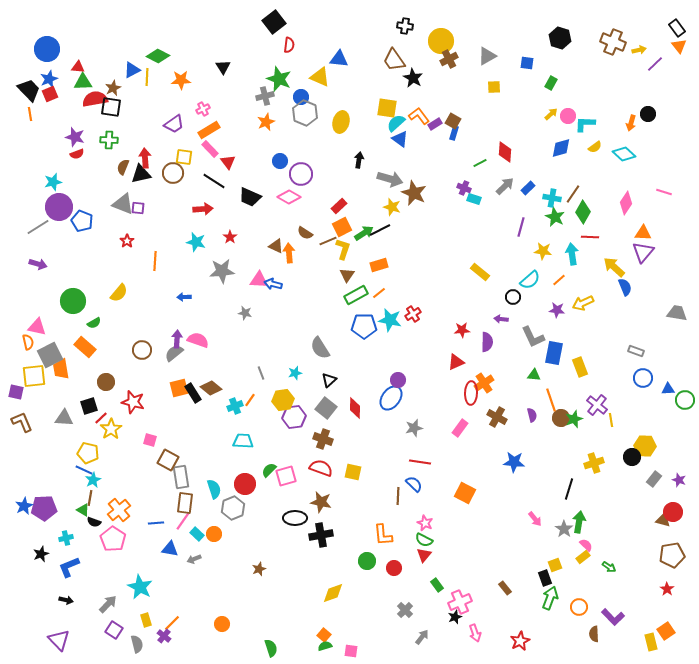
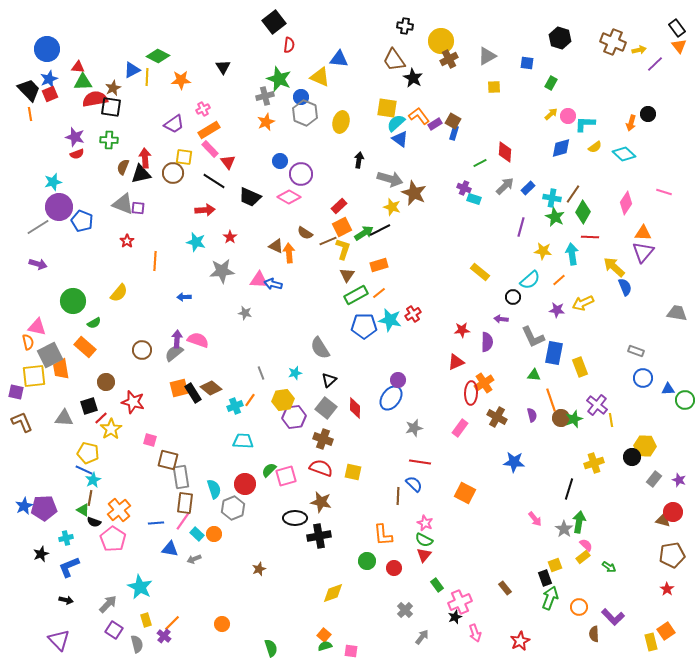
red arrow at (203, 209): moved 2 px right, 1 px down
brown square at (168, 460): rotated 15 degrees counterclockwise
black cross at (321, 535): moved 2 px left, 1 px down
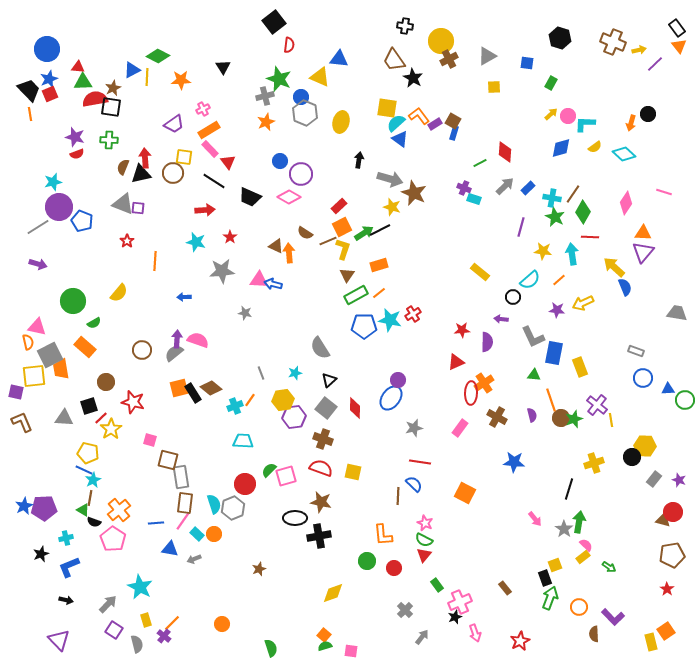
cyan semicircle at (214, 489): moved 15 px down
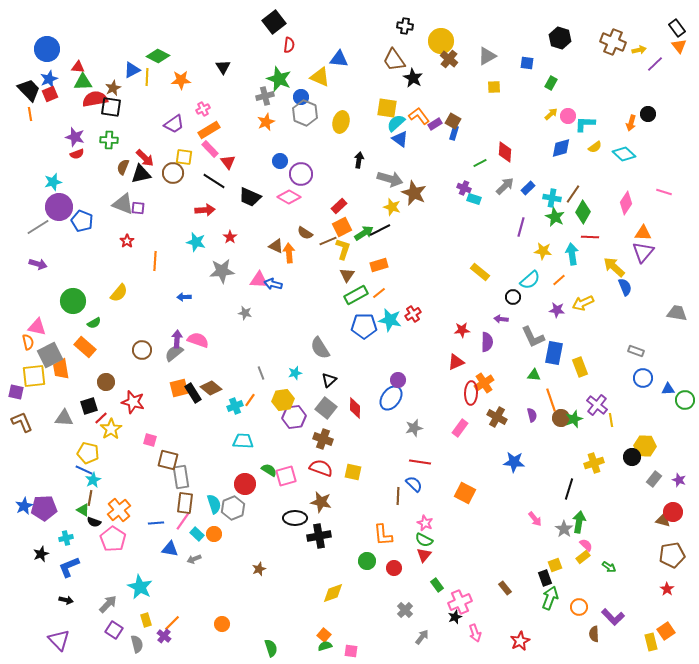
brown cross at (449, 59): rotated 24 degrees counterclockwise
red arrow at (145, 158): rotated 138 degrees clockwise
green semicircle at (269, 470): rotated 77 degrees clockwise
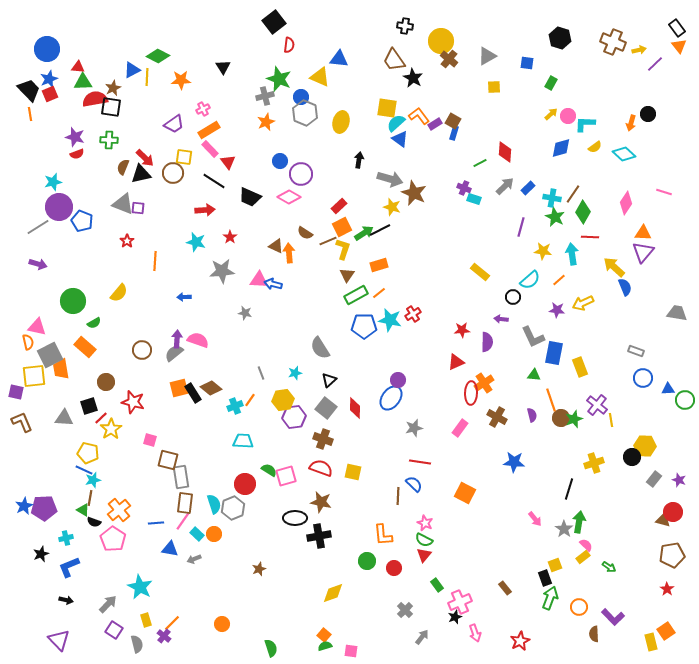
cyan star at (93, 480): rotated 14 degrees clockwise
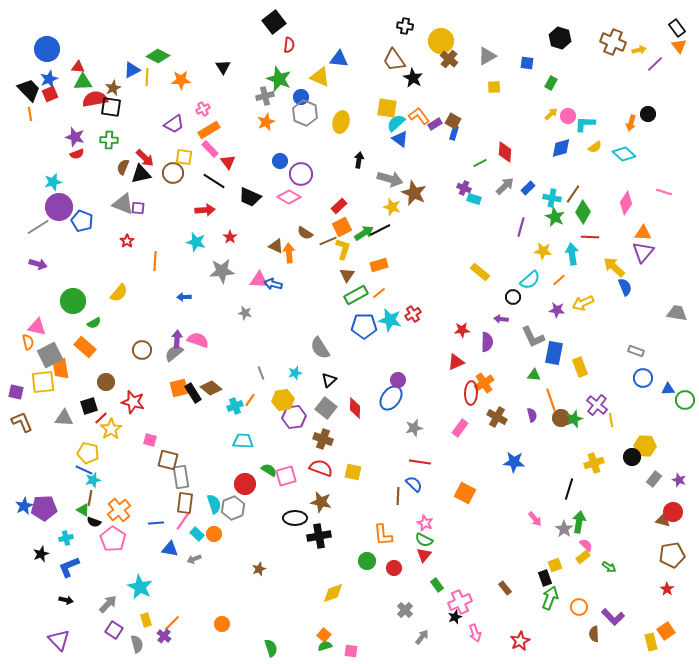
yellow square at (34, 376): moved 9 px right, 6 px down
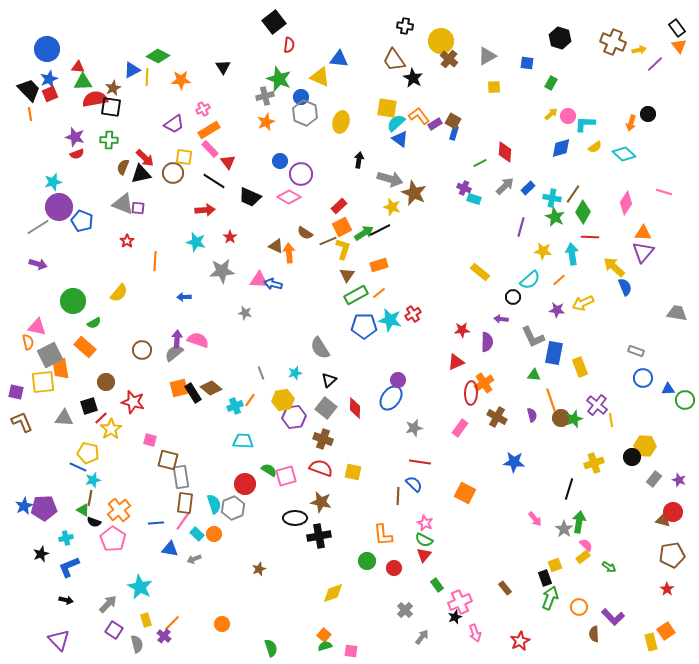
blue line at (84, 470): moved 6 px left, 3 px up
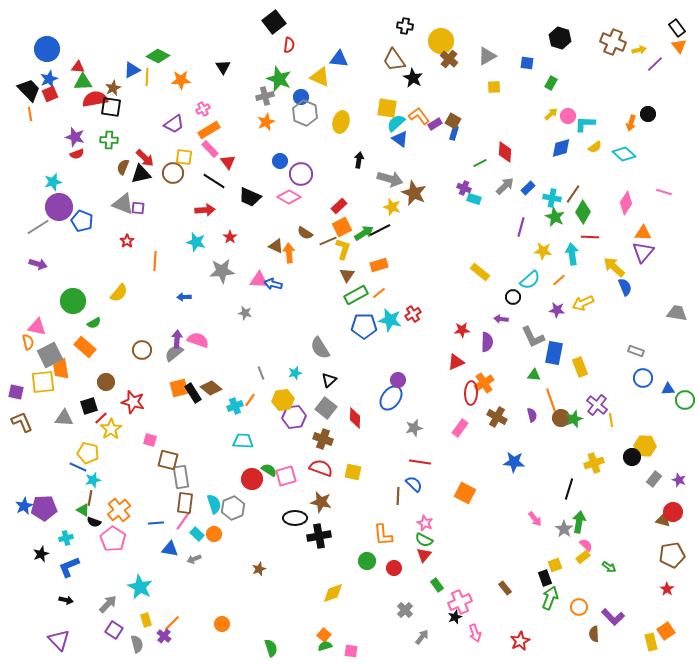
red diamond at (355, 408): moved 10 px down
red circle at (245, 484): moved 7 px right, 5 px up
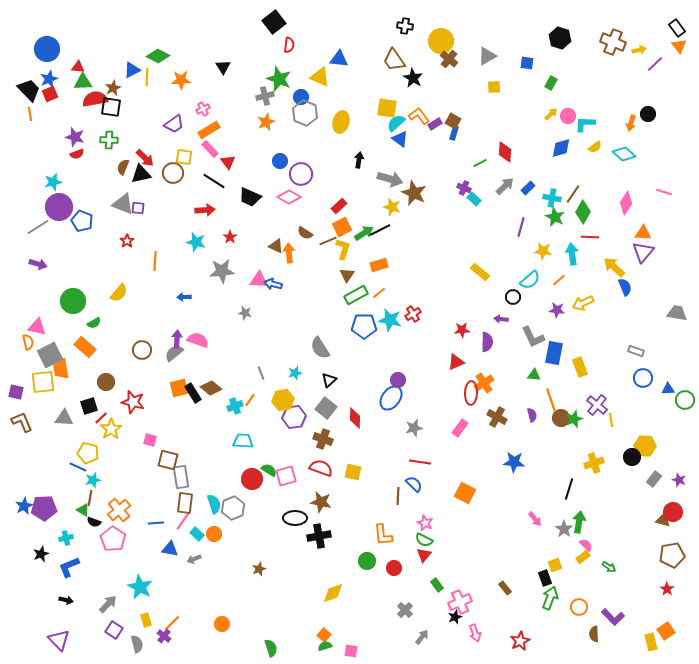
cyan rectangle at (474, 199): rotated 24 degrees clockwise
